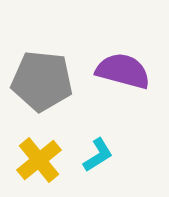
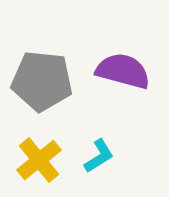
cyan L-shape: moved 1 px right, 1 px down
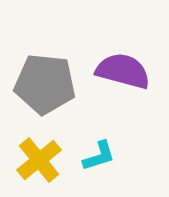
gray pentagon: moved 3 px right, 3 px down
cyan L-shape: rotated 15 degrees clockwise
